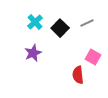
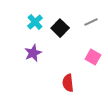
gray line: moved 4 px right, 1 px up
red semicircle: moved 10 px left, 8 px down
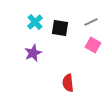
black square: rotated 36 degrees counterclockwise
pink square: moved 12 px up
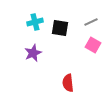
cyan cross: rotated 28 degrees clockwise
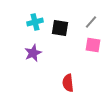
gray line: rotated 24 degrees counterclockwise
pink square: rotated 21 degrees counterclockwise
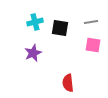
gray line: rotated 40 degrees clockwise
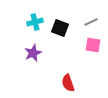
gray line: rotated 16 degrees counterclockwise
black square: rotated 12 degrees clockwise
red semicircle: rotated 12 degrees counterclockwise
